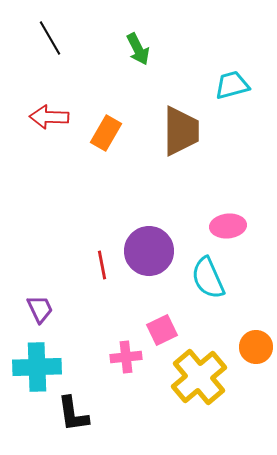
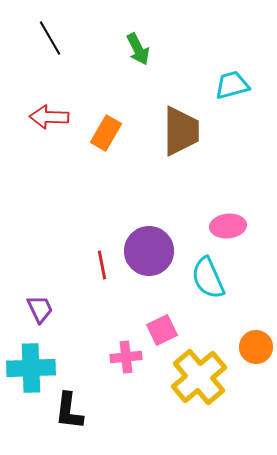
cyan cross: moved 6 px left, 1 px down
black L-shape: moved 4 px left, 3 px up; rotated 15 degrees clockwise
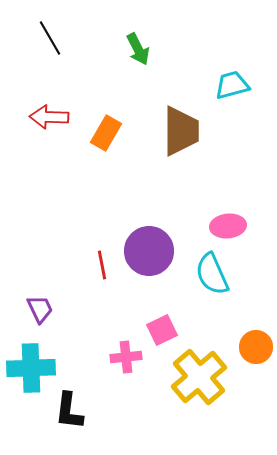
cyan semicircle: moved 4 px right, 4 px up
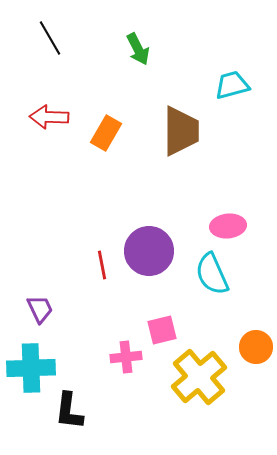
pink square: rotated 12 degrees clockwise
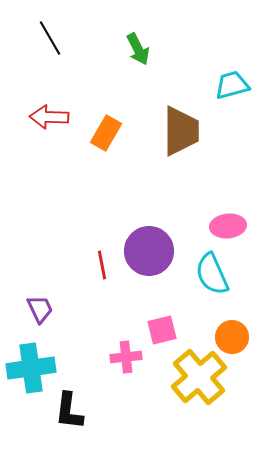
orange circle: moved 24 px left, 10 px up
cyan cross: rotated 6 degrees counterclockwise
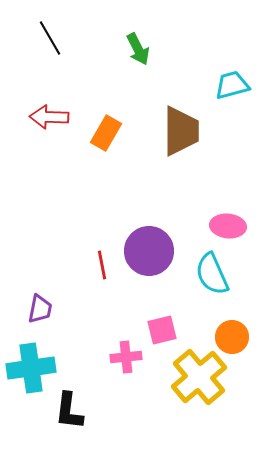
pink ellipse: rotated 12 degrees clockwise
purple trapezoid: rotated 36 degrees clockwise
